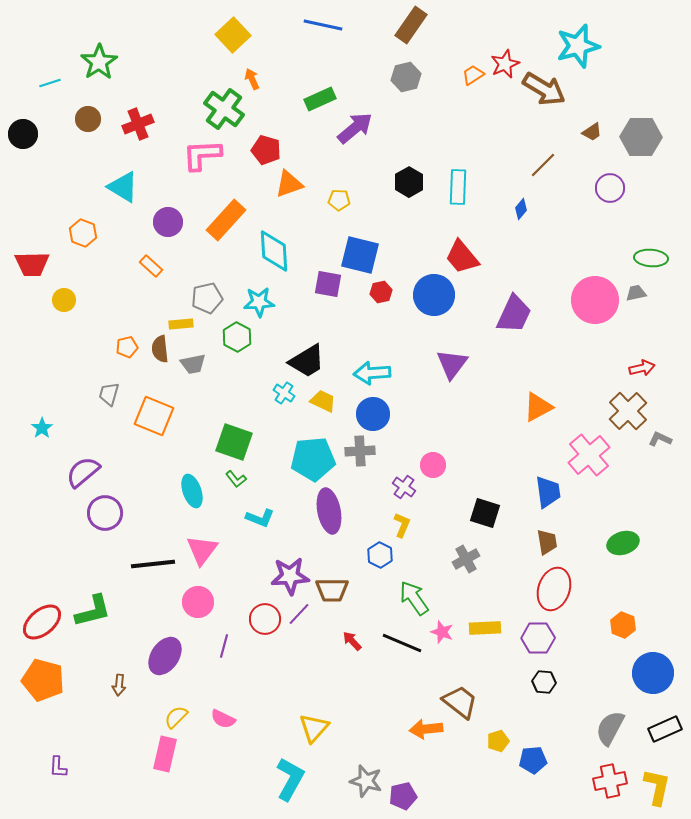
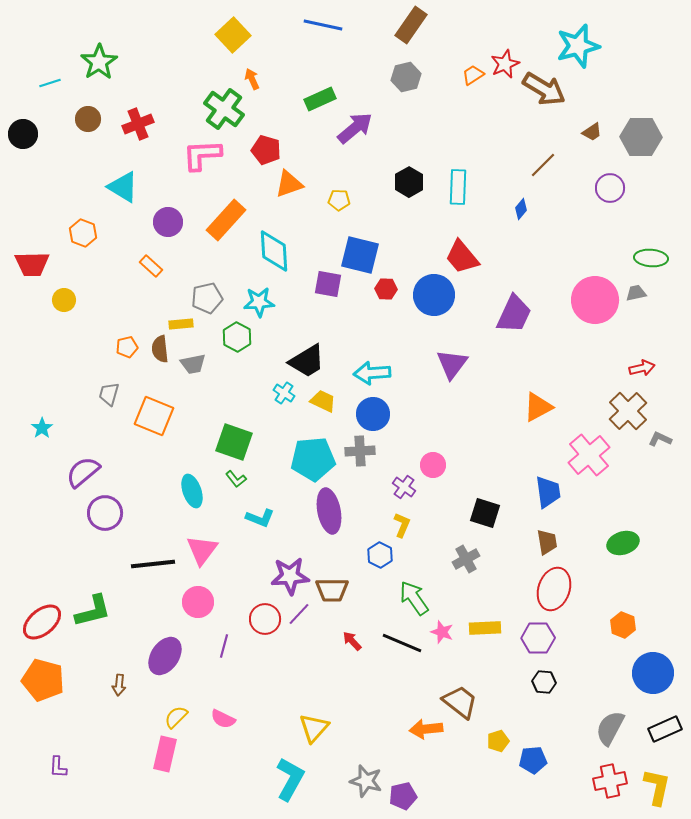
red hexagon at (381, 292): moved 5 px right, 3 px up; rotated 15 degrees clockwise
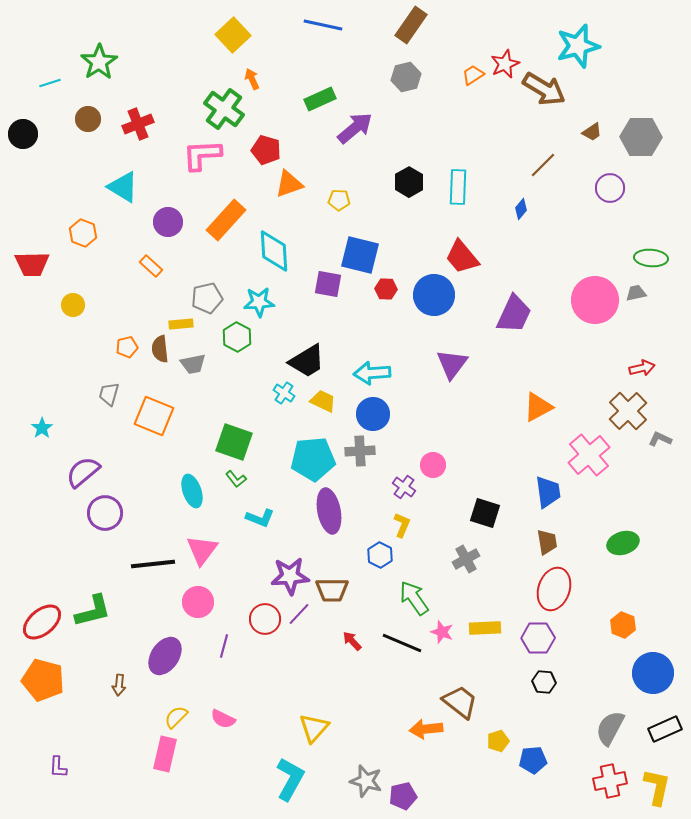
yellow circle at (64, 300): moved 9 px right, 5 px down
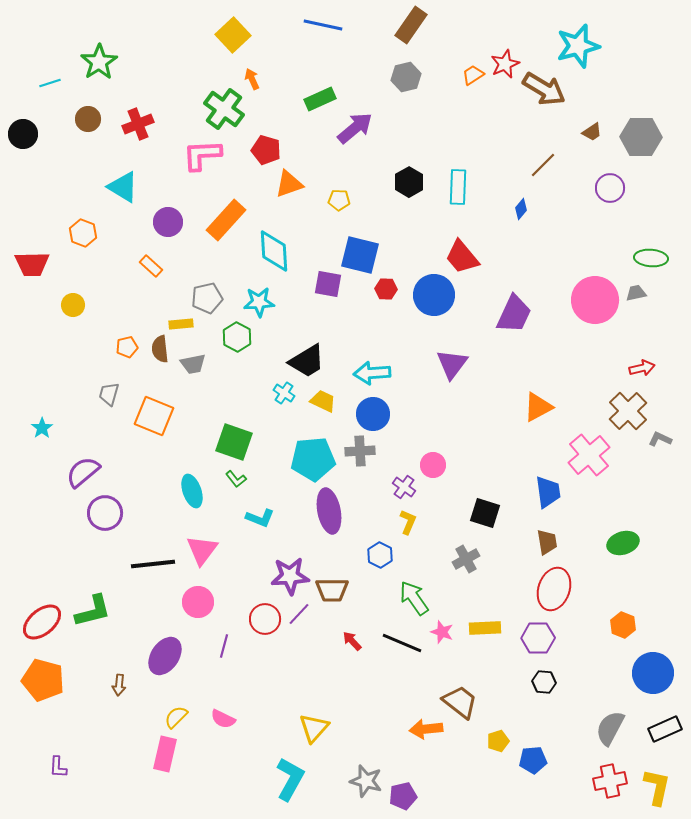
yellow L-shape at (402, 525): moved 6 px right, 3 px up
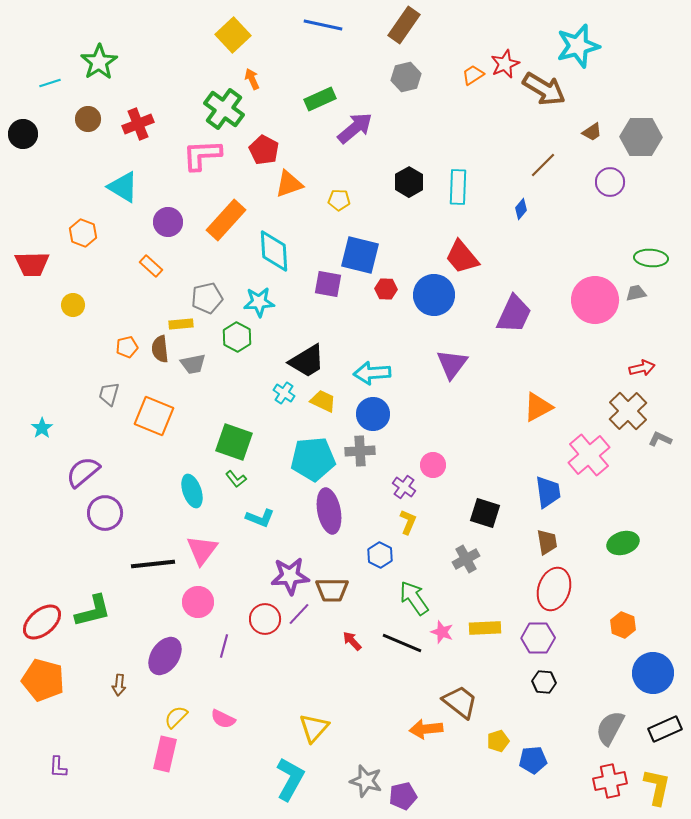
brown rectangle at (411, 25): moved 7 px left
red pentagon at (266, 150): moved 2 px left; rotated 12 degrees clockwise
purple circle at (610, 188): moved 6 px up
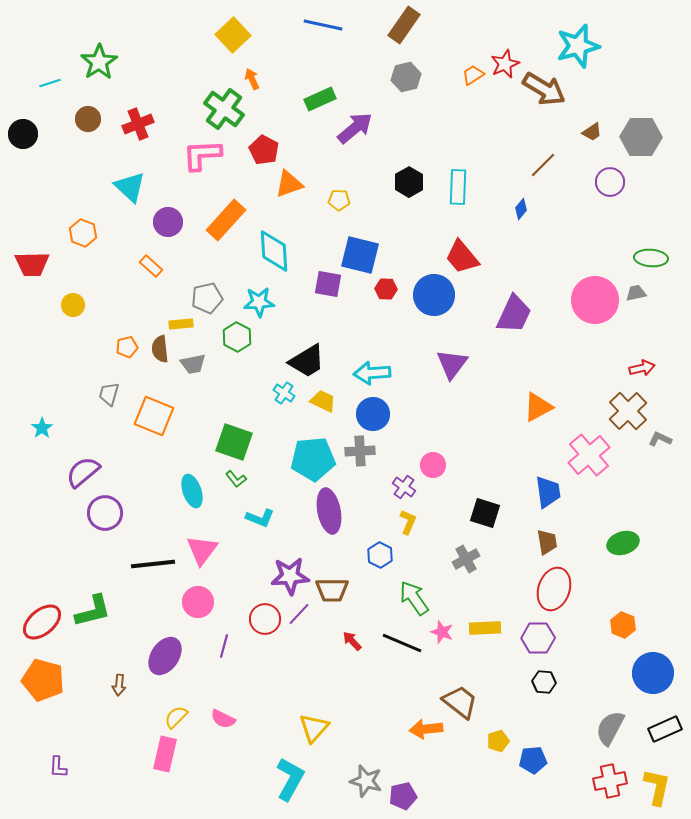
cyan triangle at (123, 187): moved 7 px right; rotated 12 degrees clockwise
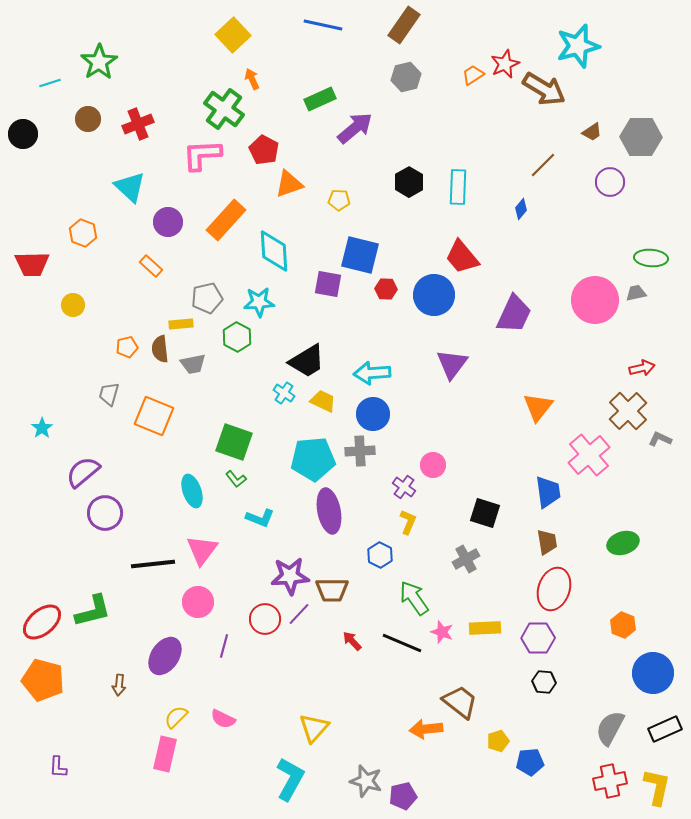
orange triangle at (538, 407): rotated 24 degrees counterclockwise
blue pentagon at (533, 760): moved 3 px left, 2 px down
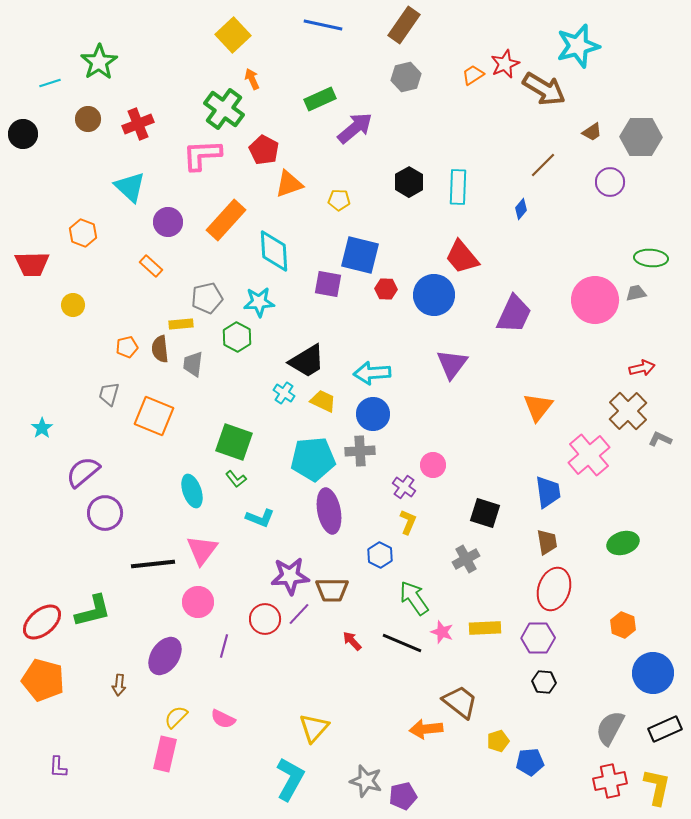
gray trapezoid at (193, 364): rotated 108 degrees clockwise
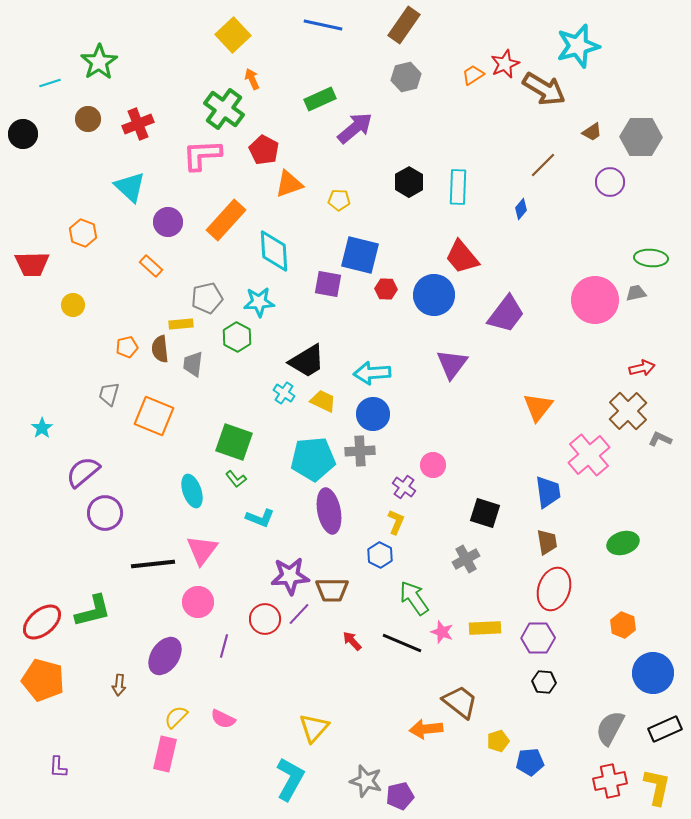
purple trapezoid at (514, 314): moved 8 px left; rotated 12 degrees clockwise
yellow L-shape at (408, 522): moved 12 px left
purple pentagon at (403, 796): moved 3 px left
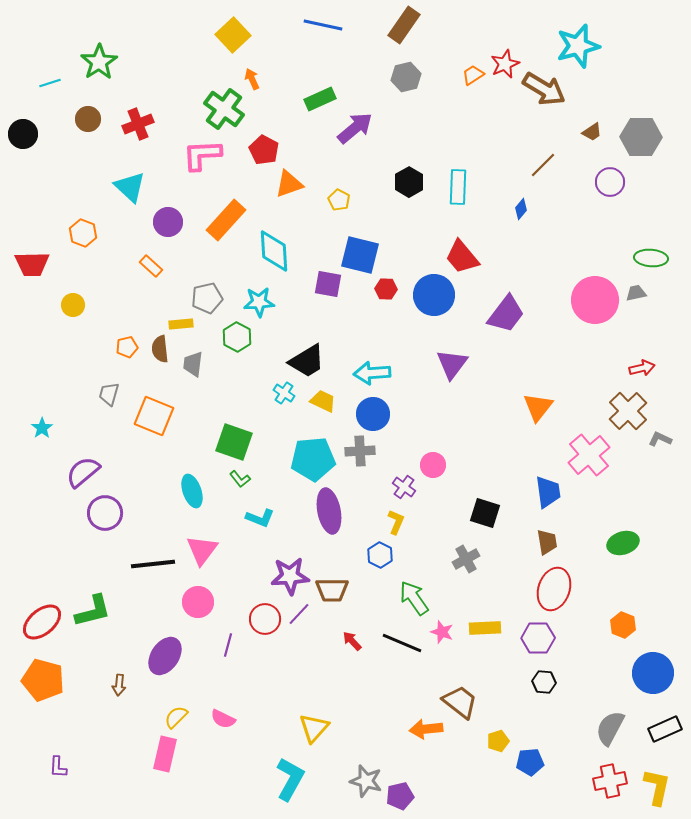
yellow pentagon at (339, 200): rotated 25 degrees clockwise
green L-shape at (236, 479): moved 4 px right
purple line at (224, 646): moved 4 px right, 1 px up
